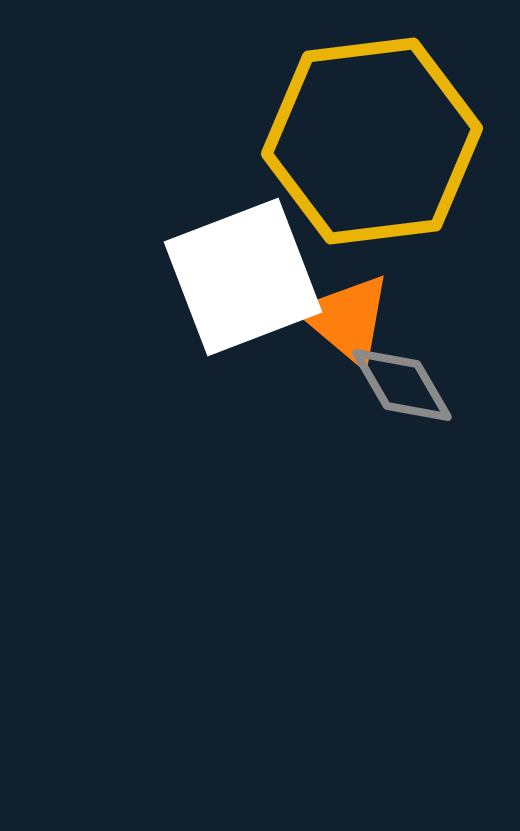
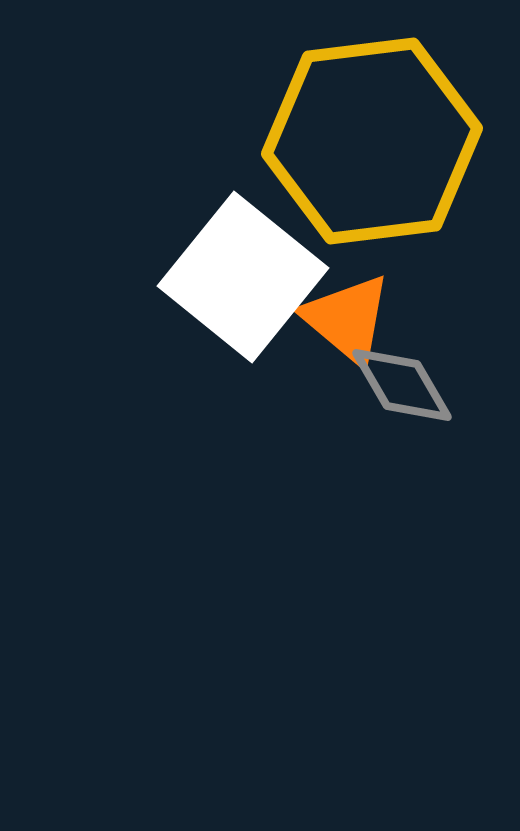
white square: rotated 30 degrees counterclockwise
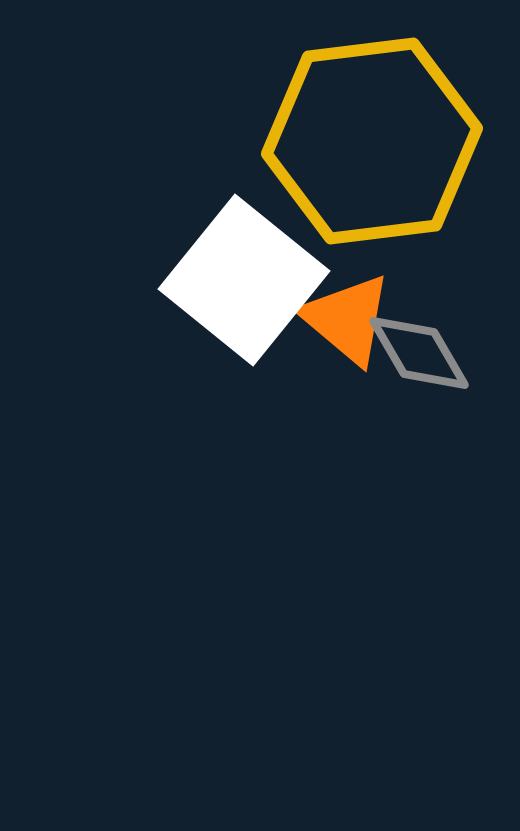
white square: moved 1 px right, 3 px down
gray diamond: moved 17 px right, 32 px up
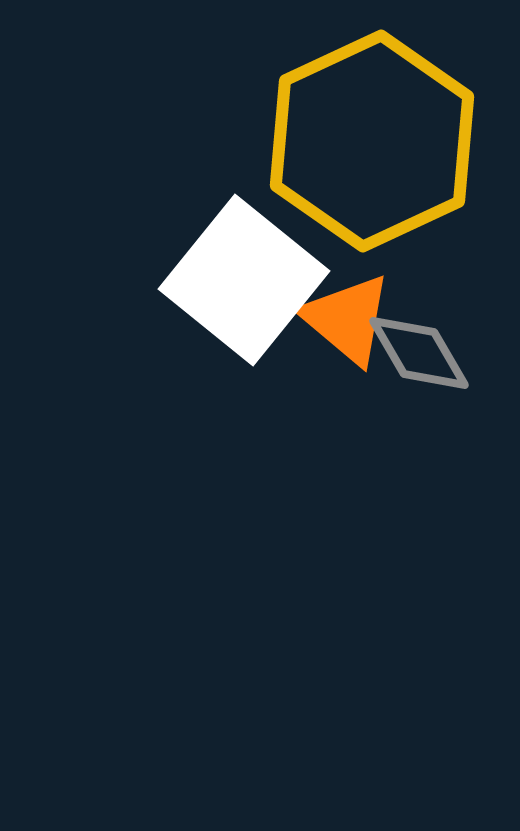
yellow hexagon: rotated 18 degrees counterclockwise
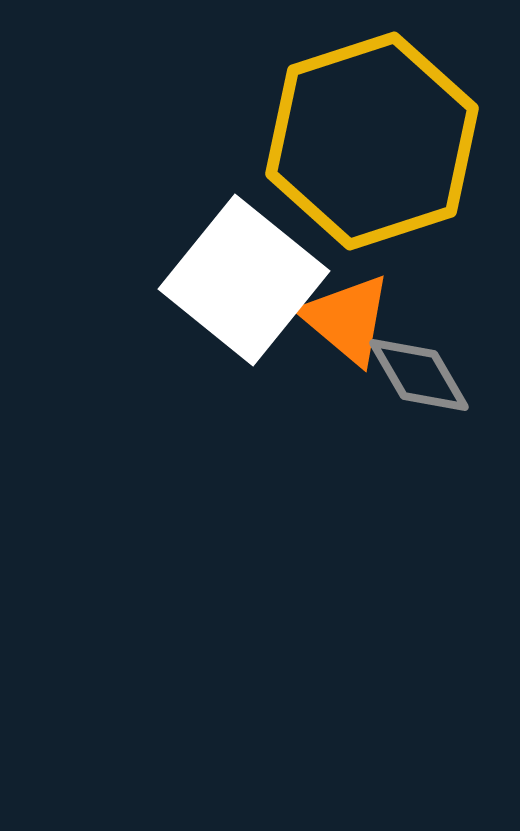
yellow hexagon: rotated 7 degrees clockwise
gray diamond: moved 22 px down
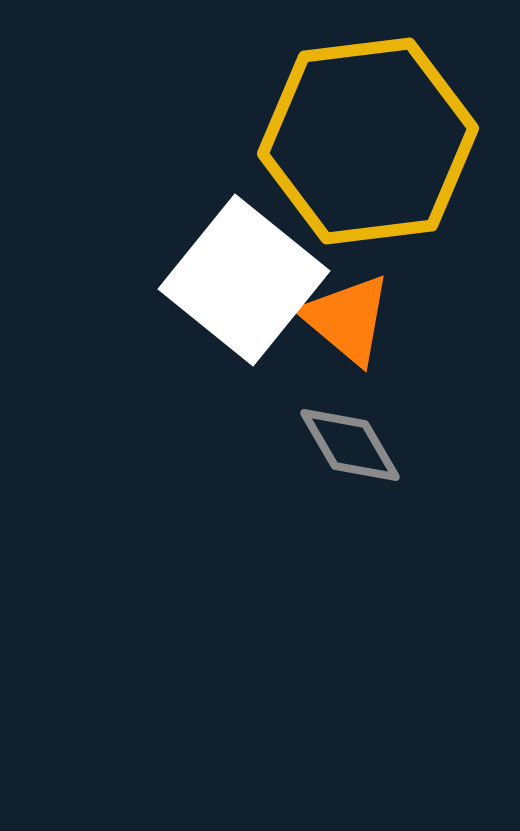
yellow hexagon: moved 4 px left; rotated 11 degrees clockwise
gray diamond: moved 69 px left, 70 px down
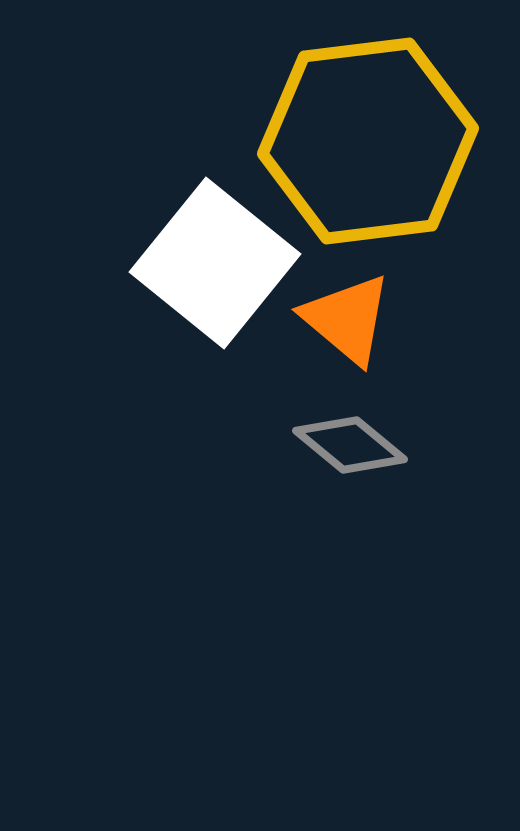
white square: moved 29 px left, 17 px up
gray diamond: rotated 20 degrees counterclockwise
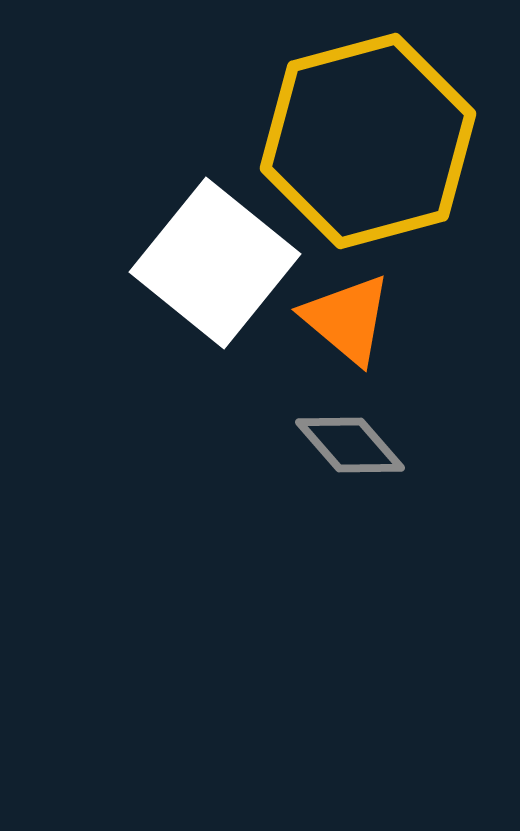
yellow hexagon: rotated 8 degrees counterclockwise
gray diamond: rotated 9 degrees clockwise
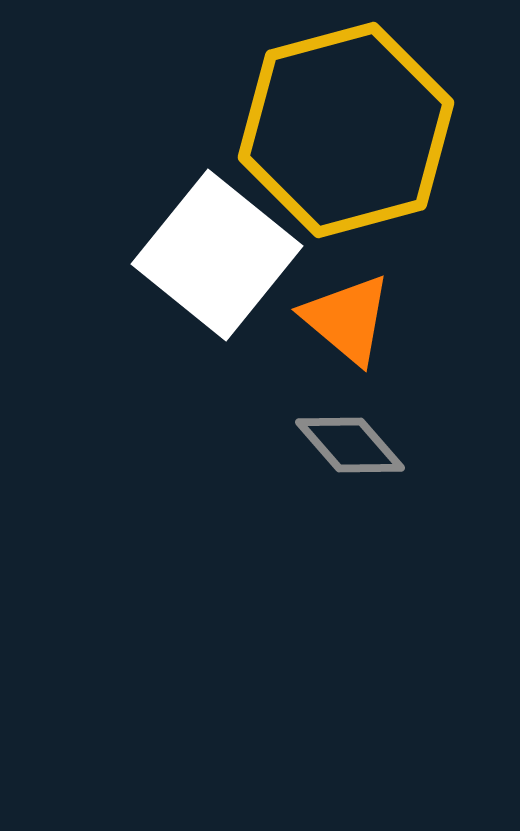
yellow hexagon: moved 22 px left, 11 px up
white square: moved 2 px right, 8 px up
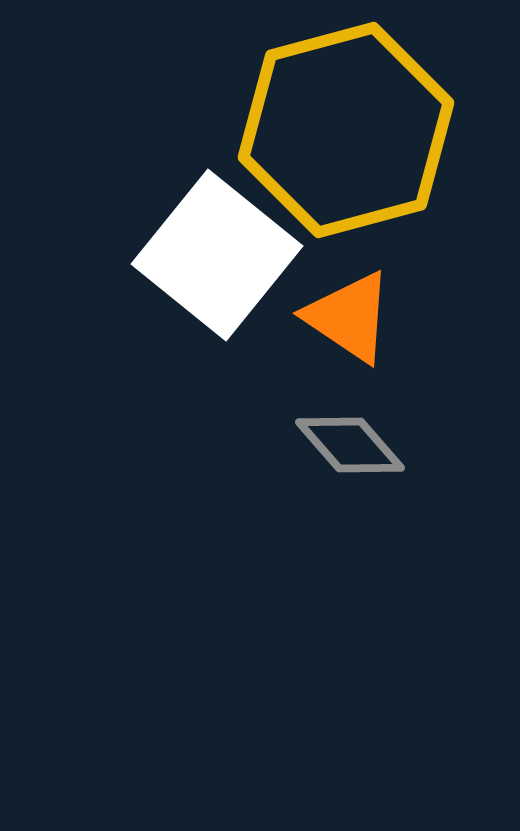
orange triangle: moved 2 px right, 2 px up; rotated 6 degrees counterclockwise
